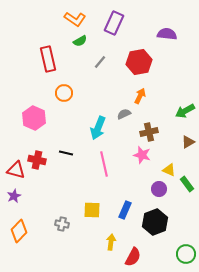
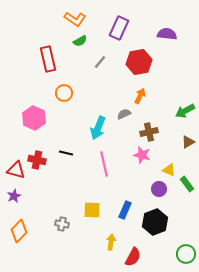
purple rectangle: moved 5 px right, 5 px down
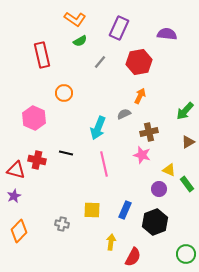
red rectangle: moved 6 px left, 4 px up
green arrow: rotated 18 degrees counterclockwise
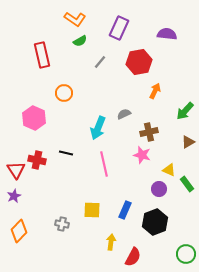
orange arrow: moved 15 px right, 5 px up
red triangle: rotated 42 degrees clockwise
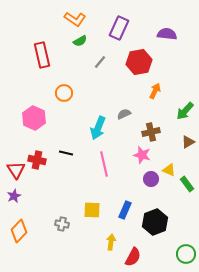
brown cross: moved 2 px right
purple circle: moved 8 px left, 10 px up
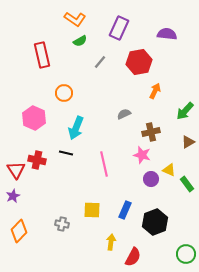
cyan arrow: moved 22 px left
purple star: moved 1 px left
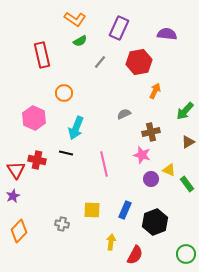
red semicircle: moved 2 px right, 2 px up
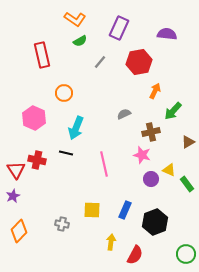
green arrow: moved 12 px left
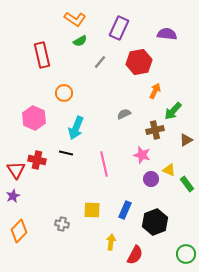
brown cross: moved 4 px right, 2 px up
brown triangle: moved 2 px left, 2 px up
